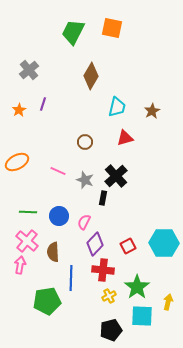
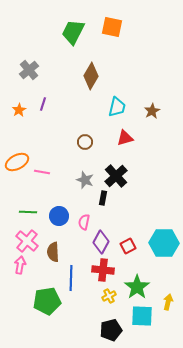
orange square: moved 1 px up
pink line: moved 16 px left, 1 px down; rotated 14 degrees counterclockwise
pink semicircle: rotated 14 degrees counterclockwise
purple diamond: moved 6 px right, 2 px up; rotated 15 degrees counterclockwise
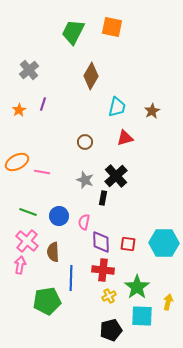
green line: rotated 18 degrees clockwise
purple diamond: rotated 30 degrees counterclockwise
red square: moved 2 px up; rotated 35 degrees clockwise
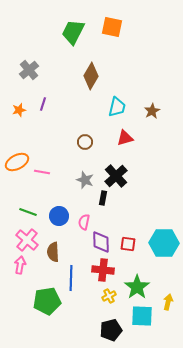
orange star: rotated 16 degrees clockwise
pink cross: moved 1 px up
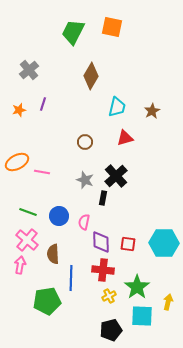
brown semicircle: moved 2 px down
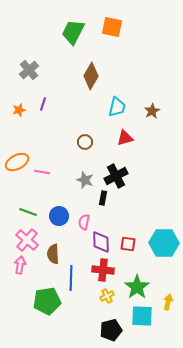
black cross: rotated 15 degrees clockwise
yellow cross: moved 2 px left
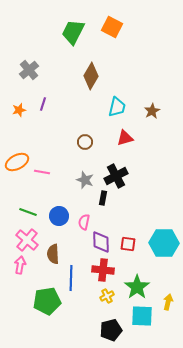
orange square: rotated 15 degrees clockwise
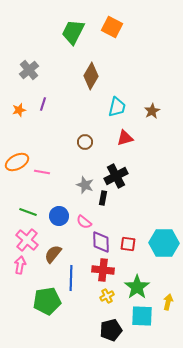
gray star: moved 5 px down
pink semicircle: rotated 63 degrees counterclockwise
brown semicircle: rotated 42 degrees clockwise
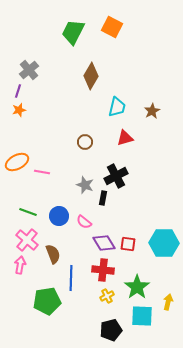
purple line: moved 25 px left, 13 px up
purple diamond: moved 3 px right, 1 px down; rotated 30 degrees counterclockwise
brown semicircle: rotated 120 degrees clockwise
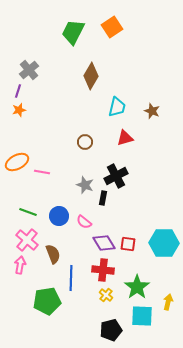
orange square: rotated 30 degrees clockwise
brown star: rotated 21 degrees counterclockwise
yellow cross: moved 1 px left, 1 px up; rotated 24 degrees counterclockwise
